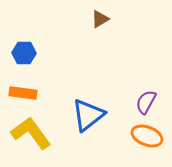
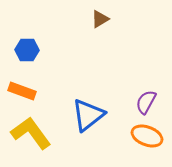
blue hexagon: moved 3 px right, 3 px up
orange rectangle: moved 1 px left, 2 px up; rotated 12 degrees clockwise
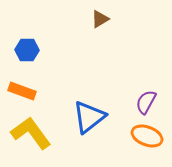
blue triangle: moved 1 px right, 2 px down
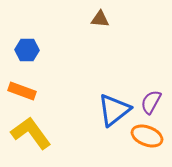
brown triangle: rotated 36 degrees clockwise
purple semicircle: moved 5 px right
blue triangle: moved 25 px right, 7 px up
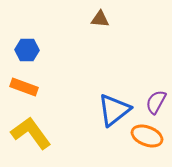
orange rectangle: moved 2 px right, 4 px up
purple semicircle: moved 5 px right
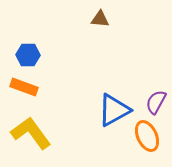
blue hexagon: moved 1 px right, 5 px down
blue triangle: rotated 9 degrees clockwise
orange ellipse: rotated 44 degrees clockwise
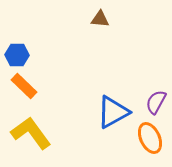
blue hexagon: moved 11 px left
orange rectangle: moved 1 px up; rotated 24 degrees clockwise
blue triangle: moved 1 px left, 2 px down
orange ellipse: moved 3 px right, 2 px down
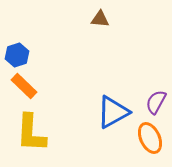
blue hexagon: rotated 20 degrees counterclockwise
yellow L-shape: rotated 141 degrees counterclockwise
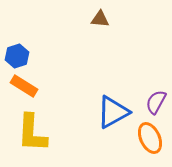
blue hexagon: moved 1 px down
orange rectangle: rotated 12 degrees counterclockwise
yellow L-shape: moved 1 px right
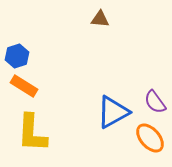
purple semicircle: moved 1 px left; rotated 65 degrees counterclockwise
orange ellipse: rotated 16 degrees counterclockwise
